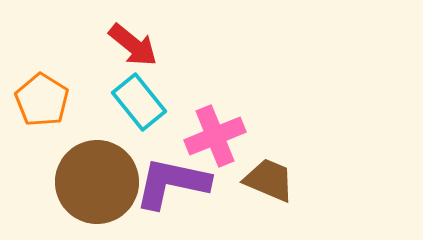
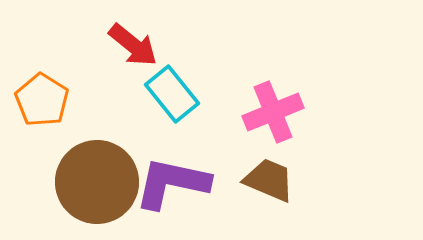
cyan rectangle: moved 33 px right, 8 px up
pink cross: moved 58 px right, 24 px up
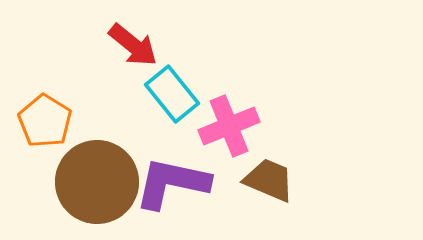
orange pentagon: moved 3 px right, 21 px down
pink cross: moved 44 px left, 14 px down
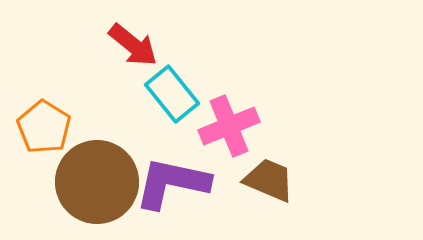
orange pentagon: moved 1 px left, 6 px down
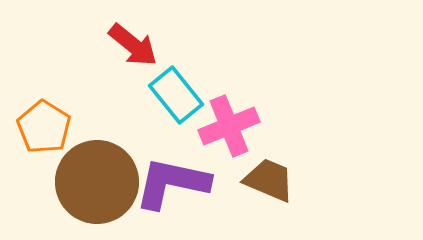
cyan rectangle: moved 4 px right, 1 px down
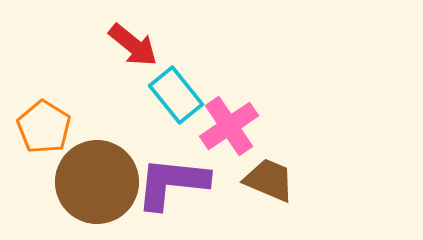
pink cross: rotated 12 degrees counterclockwise
purple L-shape: rotated 6 degrees counterclockwise
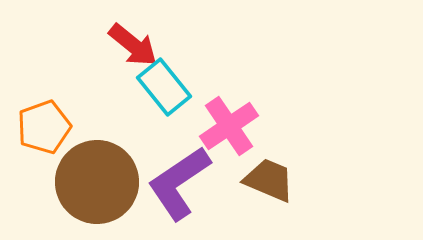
cyan rectangle: moved 12 px left, 8 px up
orange pentagon: rotated 20 degrees clockwise
purple L-shape: moved 7 px right; rotated 40 degrees counterclockwise
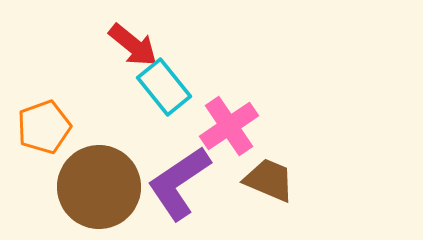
brown circle: moved 2 px right, 5 px down
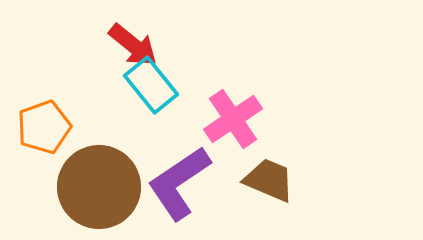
cyan rectangle: moved 13 px left, 2 px up
pink cross: moved 4 px right, 7 px up
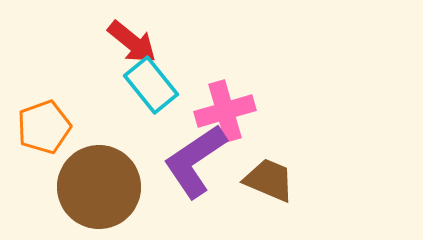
red arrow: moved 1 px left, 3 px up
pink cross: moved 8 px left, 8 px up; rotated 18 degrees clockwise
purple L-shape: moved 16 px right, 22 px up
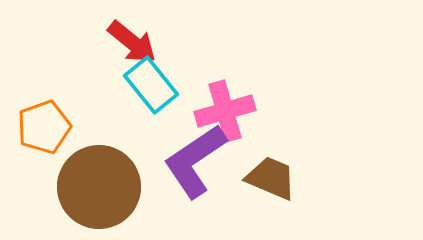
brown trapezoid: moved 2 px right, 2 px up
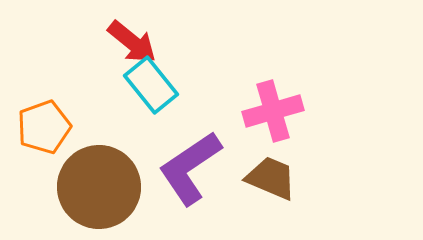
pink cross: moved 48 px right
purple L-shape: moved 5 px left, 7 px down
